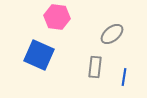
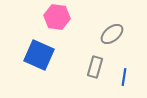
gray rectangle: rotated 10 degrees clockwise
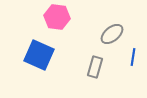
blue line: moved 9 px right, 20 px up
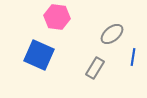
gray rectangle: moved 1 px down; rotated 15 degrees clockwise
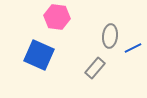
gray ellipse: moved 2 px left, 2 px down; rotated 45 degrees counterclockwise
blue line: moved 9 px up; rotated 54 degrees clockwise
gray rectangle: rotated 10 degrees clockwise
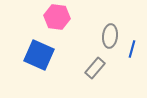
blue line: moved 1 px left, 1 px down; rotated 48 degrees counterclockwise
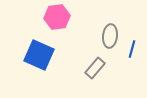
pink hexagon: rotated 15 degrees counterclockwise
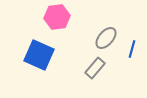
gray ellipse: moved 4 px left, 2 px down; rotated 35 degrees clockwise
